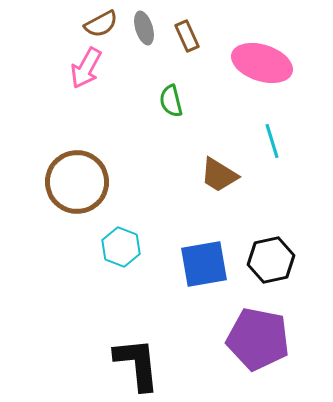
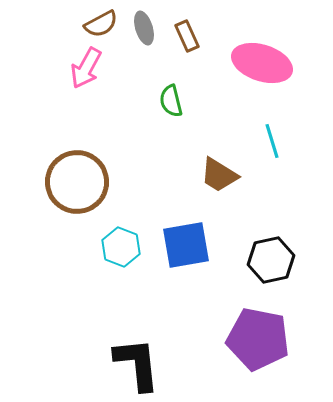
blue square: moved 18 px left, 19 px up
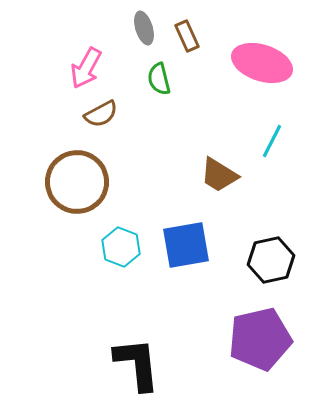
brown semicircle: moved 90 px down
green semicircle: moved 12 px left, 22 px up
cyan line: rotated 44 degrees clockwise
purple pentagon: moved 2 px right; rotated 24 degrees counterclockwise
